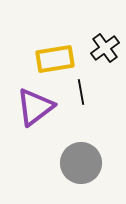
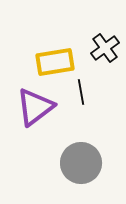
yellow rectangle: moved 3 px down
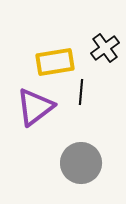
black line: rotated 15 degrees clockwise
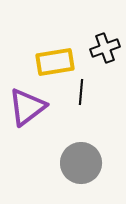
black cross: rotated 16 degrees clockwise
purple triangle: moved 8 px left
